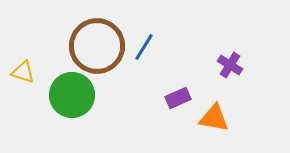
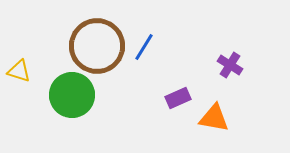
yellow triangle: moved 4 px left, 1 px up
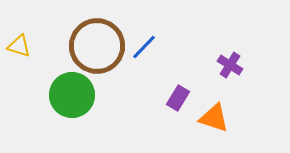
blue line: rotated 12 degrees clockwise
yellow triangle: moved 25 px up
purple rectangle: rotated 35 degrees counterclockwise
orange triangle: rotated 8 degrees clockwise
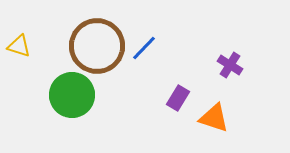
blue line: moved 1 px down
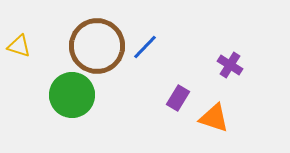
blue line: moved 1 px right, 1 px up
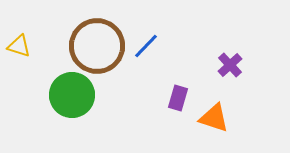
blue line: moved 1 px right, 1 px up
purple cross: rotated 15 degrees clockwise
purple rectangle: rotated 15 degrees counterclockwise
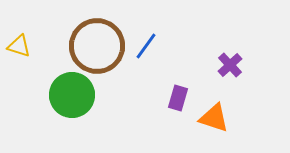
blue line: rotated 8 degrees counterclockwise
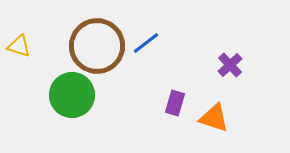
blue line: moved 3 px up; rotated 16 degrees clockwise
purple rectangle: moved 3 px left, 5 px down
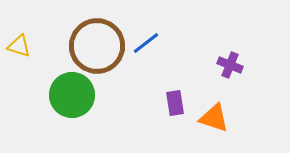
purple cross: rotated 25 degrees counterclockwise
purple rectangle: rotated 25 degrees counterclockwise
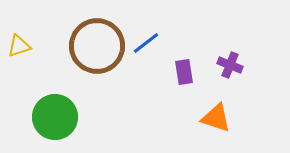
yellow triangle: rotated 35 degrees counterclockwise
green circle: moved 17 px left, 22 px down
purple rectangle: moved 9 px right, 31 px up
orange triangle: moved 2 px right
